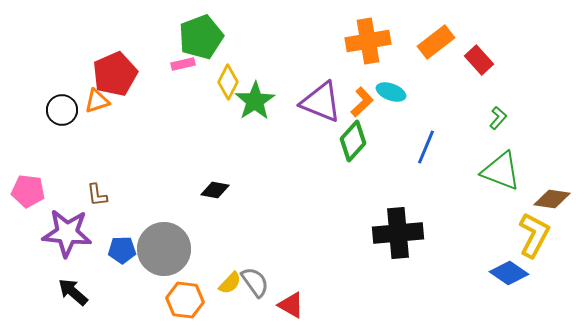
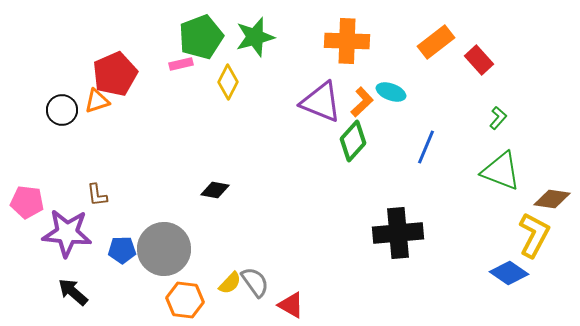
orange cross: moved 21 px left; rotated 12 degrees clockwise
pink rectangle: moved 2 px left
green star: moved 64 px up; rotated 18 degrees clockwise
pink pentagon: moved 1 px left, 11 px down
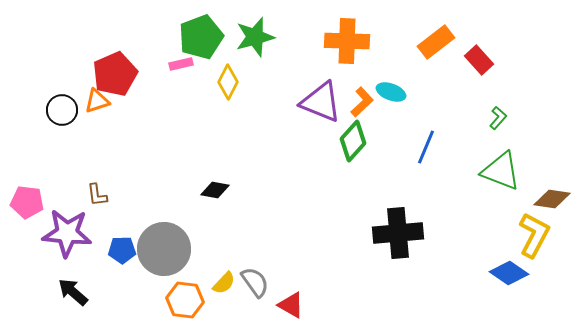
yellow semicircle: moved 6 px left
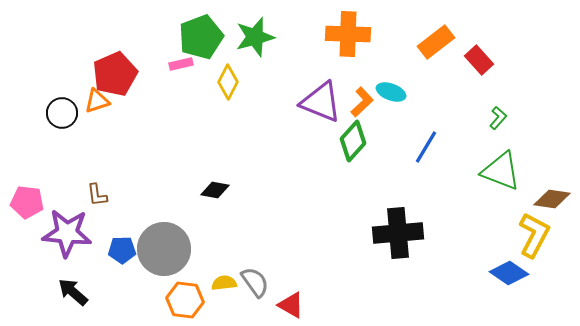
orange cross: moved 1 px right, 7 px up
black circle: moved 3 px down
blue line: rotated 8 degrees clockwise
yellow semicircle: rotated 140 degrees counterclockwise
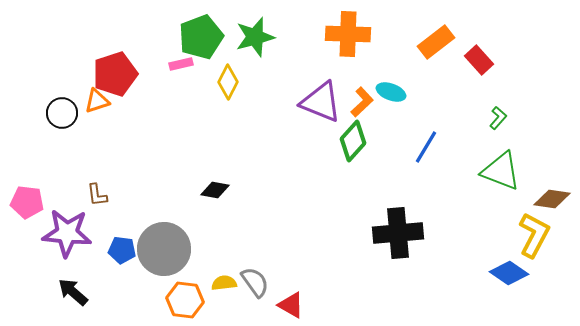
red pentagon: rotated 6 degrees clockwise
blue pentagon: rotated 8 degrees clockwise
